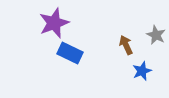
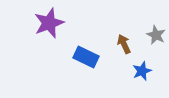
purple star: moved 5 px left
brown arrow: moved 2 px left, 1 px up
blue rectangle: moved 16 px right, 4 px down
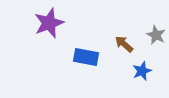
brown arrow: rotated 24 degrees counterclockwise
blue rectangle: rotated 15 degrees counterclockwise
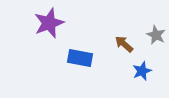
blue rectangle: moved 6 px left, 1 px down
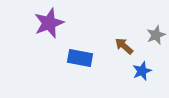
gray star: rotated 24 degrees clockwise
brown arrow: moved 2 px down
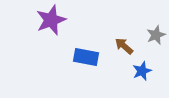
purple star: moved 2 px right, 3 px up
blue rectangle: moved 6 px right, 1 px up
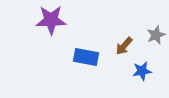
purple star: rotated 20 degrees clockwise
brown arrow: rotated 90 degrees counterclockwise
blue star: rotated 12 degrees clockwise
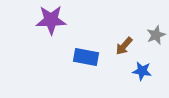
blue star: rotated 18 degrees clockwise
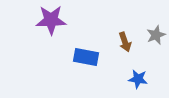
brown arrow: moved 1 px right, 4 px up; rotated 60 degrees counterclockwise
blue star: moved 4 px left, 8 px down
